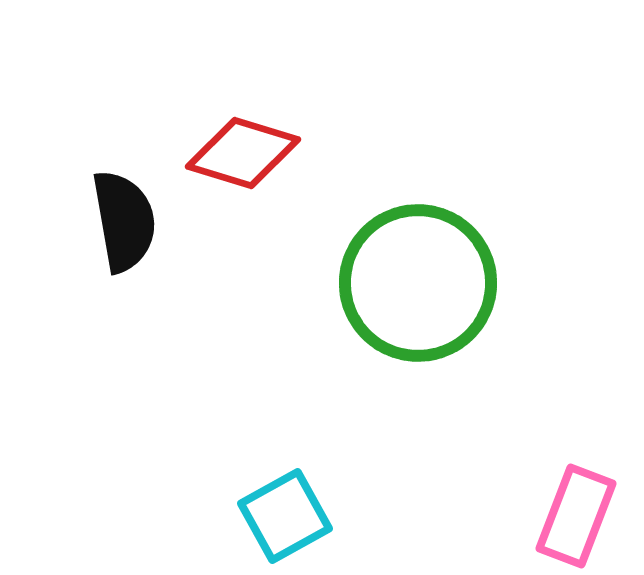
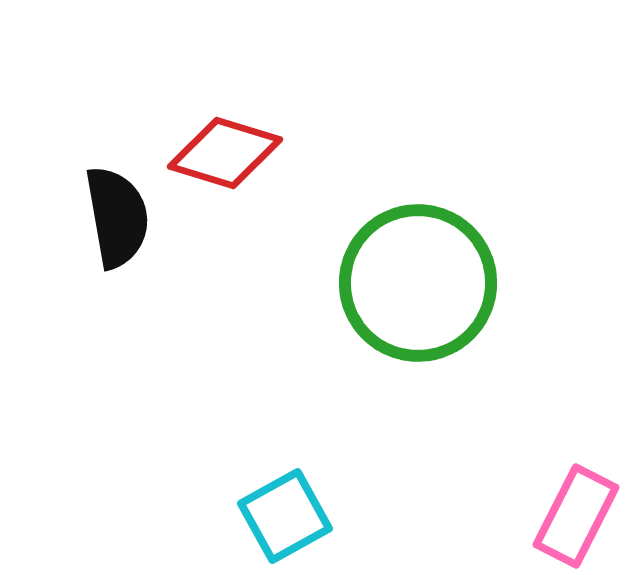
red diamond: moved 18 px left
black semicircle: moved 7 px left, 4 px up
pink rectangle: rotated 6 degrees clockwise
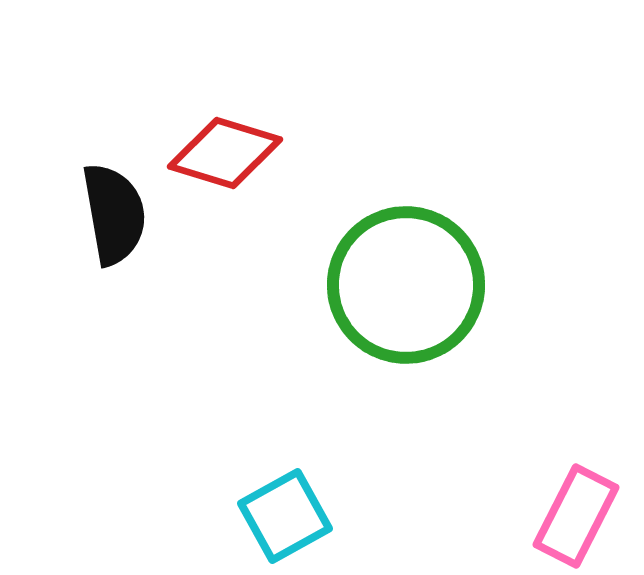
black semicircle: moved 3 px left, 3 px up
green circle: moved 12 px left, 2 px down
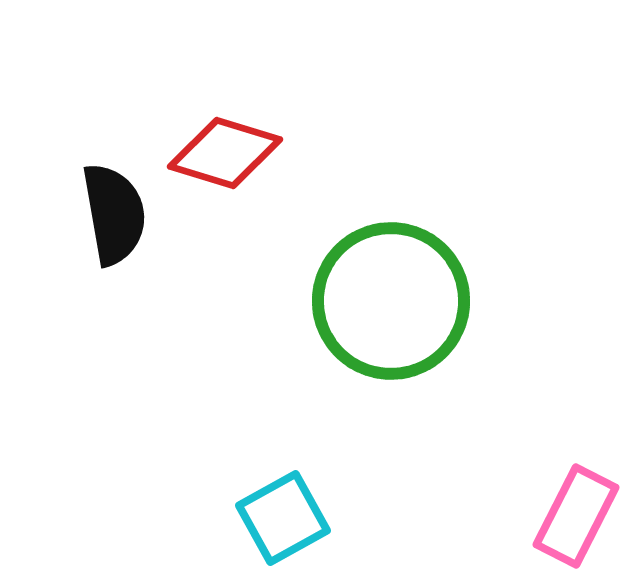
green circle: moved 15 px left, 16 px down
cyan square: moved 2 px left, 2 px down
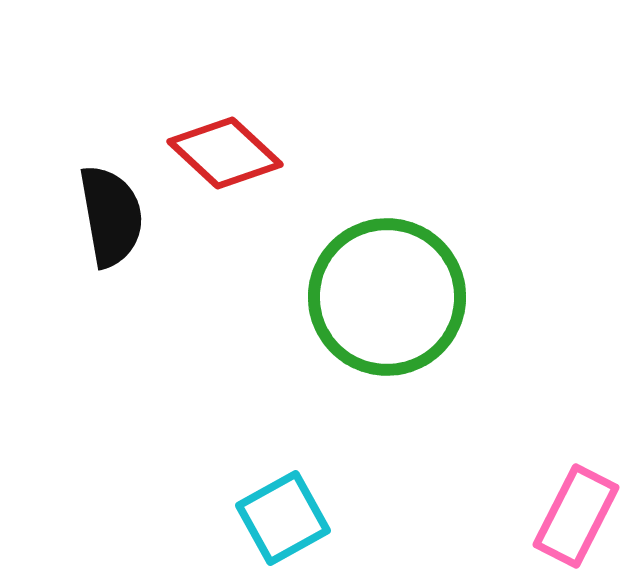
red diamond: rotated 26 degrees clockwise
black semicircle: moved 3 px left, 2 px down
green circle: moved 4 px left, 4 px up
